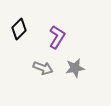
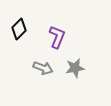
purple L-shape: rotated 10 degrees counterclockwise
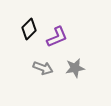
black diamond: moved 10 px right
purple L-shape: rotated 45 degrees clockwise
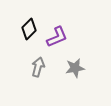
gray arrow: moved 5 px left, 1 px up; rotated 96 degrees counterclockwise
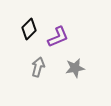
purple L-shape: moved 1 px right
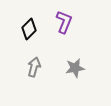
purple L-shape: moved 6 px right, 15 px up; rotated 45 degrees counterclockwise
gray arrow: moved 4 px left
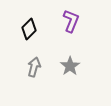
purple L-shape: moved 7 px right, 1 px up
gray star: moved 5 px left, 2 px up; rotated 24 degrees counterclockwise
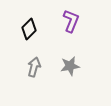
gray star: rotated 24 degrees clockwise
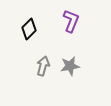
gray arrow: moved 9 px right, 1 px up
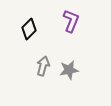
gray star: moved 1 px left, 4 px down
